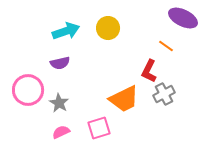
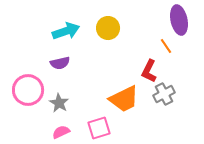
purple ellipse: moved 4 px left, 2 px down; rotated 52 degrees clockwise
orange line: rotated 21 degrees clockwise
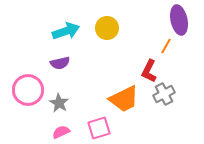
yellow circle: moved 1 px left
orange line: rotated 63 degrees clockwise
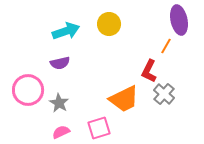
yellow circle: moved 2 px right, 4 px up
gray cross: rotated 20 degrees counterclockwise
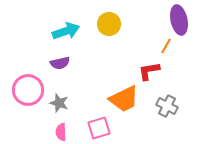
red L-shape: rotated 55 degrees clockwise
gray cross: moved 3 px right, 12 px down; rotated 15 degrees counterclockwise
gray star: rotated 12 degrees counterclockwise
pink semicircle: rotated 66 degrees counterclockwise
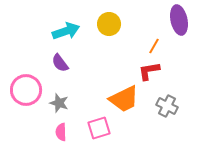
orange line: moved 12 px left
purple semicircle: rotated 66 degrees clockwise
pink circle: moved 2 px left
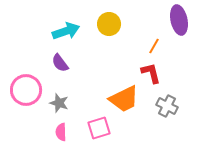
red L-shape: moved 2 px right, 2 px down; rotated 85 degrees clockwise
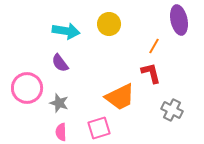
cyan arrow: rotated 28 degrees clockwise
pink circle: moved 1 px right, 2 px up
orange trapezoid: moved 4 px left, 2 px up
gray cross: moved 5 px right, 4 px down
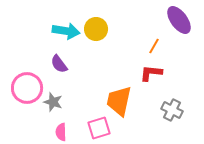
purple ellipse: rotated 24 degrees counterclockwise
yellow circle: moved 13 px left, 5 px down
purple semicircle: moved 1 px left, 1 px down
red L-shape: rotated 70 degrees counterclockwise
orange trapezoid: moved 1 px left, 4 px down; rotated 128 degrees clockwise
gray star: moved 6 px left, 1 px up
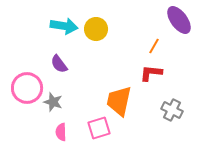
cyan arrow: moved 2 px left, 5 px up
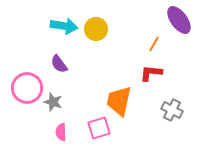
orange line: moved 2 px up
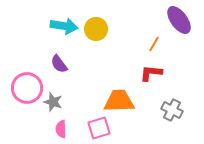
orange trapezoid: rotated 76 degrees clockwise
pink semicircle: moved 3 px up
